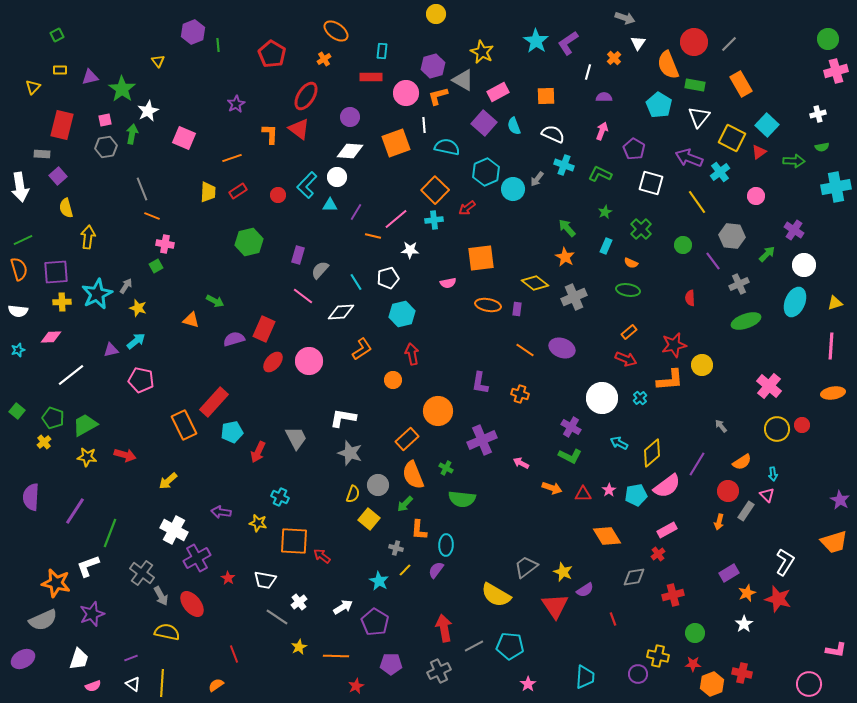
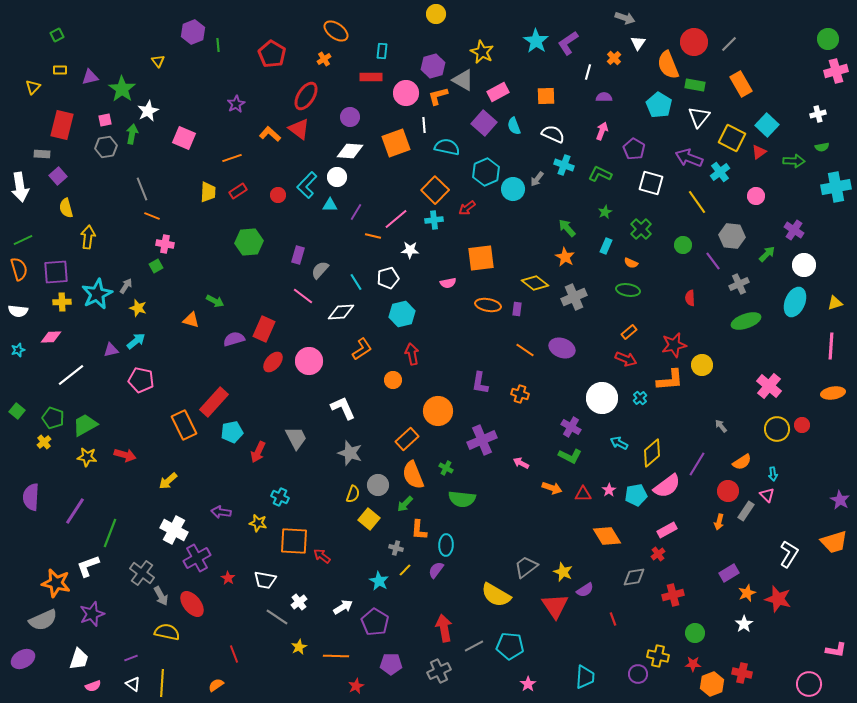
orange L-shape at (270, 134): rotated 50 degrees counterclockwise
green hexagon at (249, 242): rotated 8 degrees clockwise
white L-shape at (343, 418): moved 10 px up; rotated 56 degrees clockwise
white L-shape at (785, 562): moved 4 px right, 8 px up
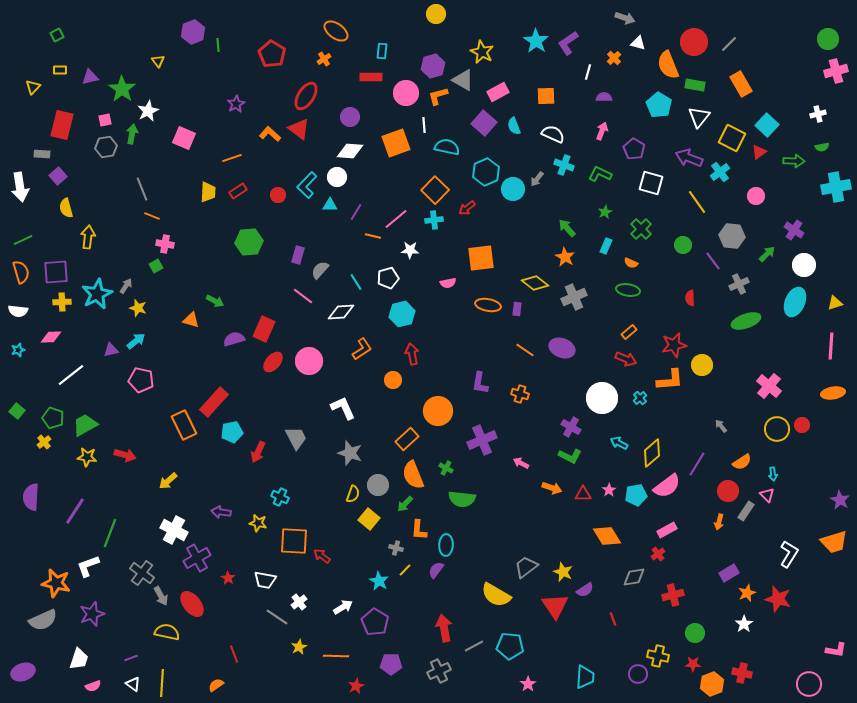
white triangle at (638, 43): rotated 49 degrees counterclockwise
orange semicircle at (19, 269): moved 2 px right, 3 px down
purple ellipse at (23, 659): moved 13 px down; rotated 10 degrees clockwise
